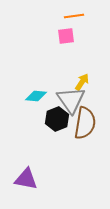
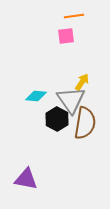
black hexagon: rotated 10 degrees counterclockwise
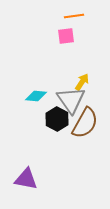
brown semicircle: rotated 20 degrees clockwise
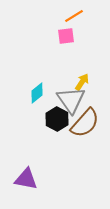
orange line: rotated 24 degrees counterclockwise
cyan diamond: moved 1 px right, 3 px up; rotated 45 degrees counterclockwise
brown semicircle: rotated 12 degrees clockwise
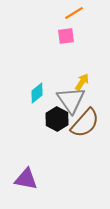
orange line: moved 3 px up
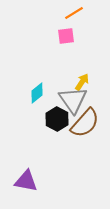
gray triangle: moved 2 px right
purple triangle: moved 2 px down
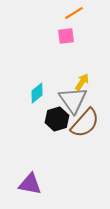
black hexagon: rotated 15 degrees clockwise
purple triangle: moved 4 px right, 3 px down
